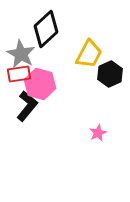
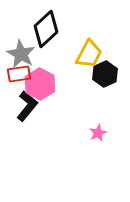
black hexagon: moved 5 px left
pink hexagon: rotated 12 degrees clockwise
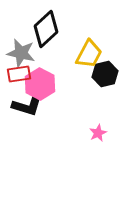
gray star: moved 1 px up; rotated 16 degrees counterclockwise
black hexagon: rotated 10 degrees clockwise
black L-shape: rotated 68 degrees clockwise
